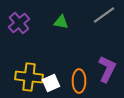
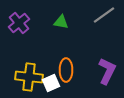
purple L-shape: moved 2 px down
orange ellipse: moved 13 px left, 11 px up
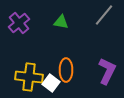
gray line: rotated 15 degrees counterclockwise
white square: rotated 30 degrees counterclockwise
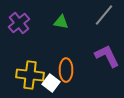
purple L-shape: moved 15 px up; rotated 52 degrees counterclockwise
yellow cross: moved 1 px right, 2 px up
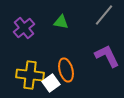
purple cross: moved 5 px right, 5 px down
orange ellipse: rotated 15 degrees counterclockwise
white square: rotated 18 degrees clockwise
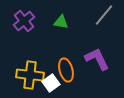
purple cross: moved 7 px up
purple L-shape: moved 10 px left, 3 px down
